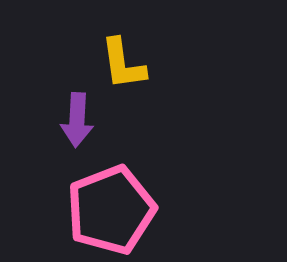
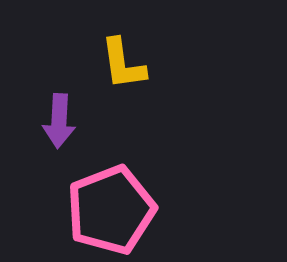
purple arrow: moved 18 px left, 1 px down
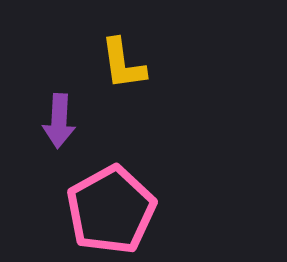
pink pentagon: rotated 8 degrees counterclockwise
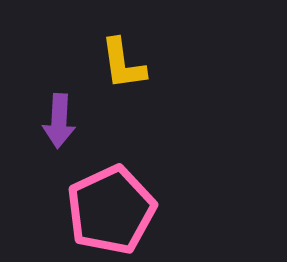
pink pentagon: rotated 4 degrees clockwise
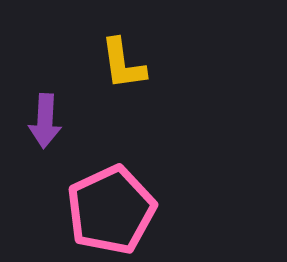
purple arrow: moved 14 px left
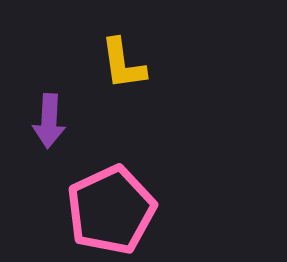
purple arrow: moved 4 px right
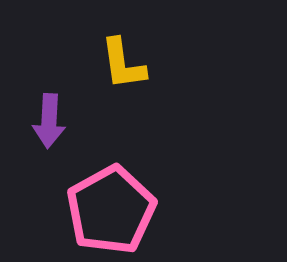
pink pentagon: rotated 4 degrees counterclockwise
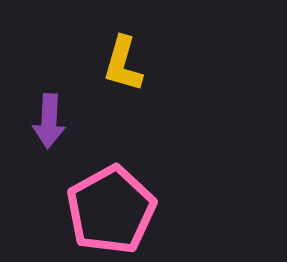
yellow L-shape: rotated 24 degrees clockwise
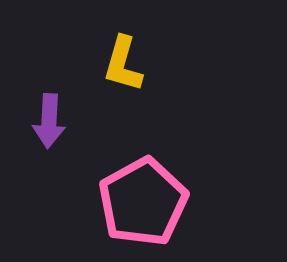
pink pentagon: moved 32 px right, 8 px up
